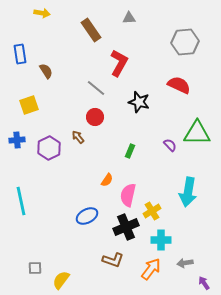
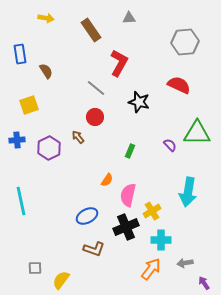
yellow arrow: moved 4 px right, 5 px down
brown L-shape: moved 19 px left, 11 px up
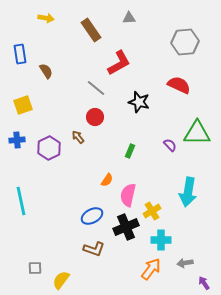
red L-shape: rotated 32 degrees clockwise
yellow square: moved 6 px left
blue ellipse: moved 5 px right
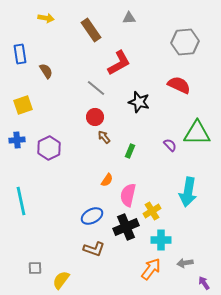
brown arrow: moved 26 px right
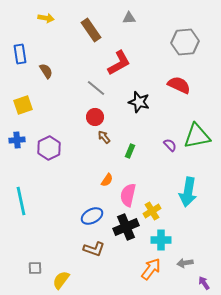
green triangle: moved 3 px down; rotated 12 degrees counterclockwise
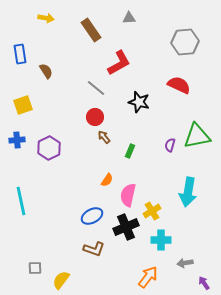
purple semicircle: rotated 120 degrees counterclockwise
orange arrow: moved 3 px left, 8 px down
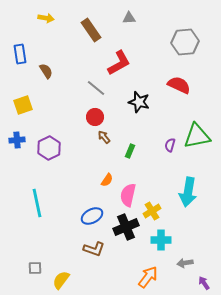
cyan line: moved 16 px right, 2 px down
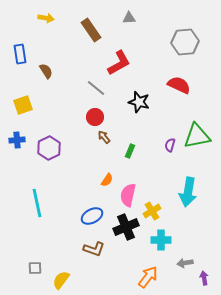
purple arrow: moved 5 px up; rotated 24 degrees clockwise
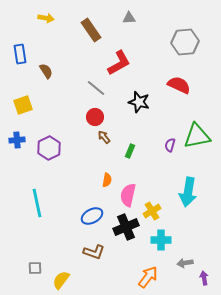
orange semicircle: rotated 24 degrees counterclockwise
brown L-shape: moved 3 px down
